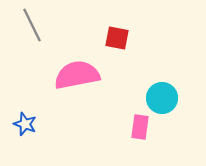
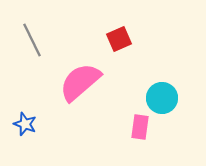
gray line: moved 15 px down
red square: moved 2 px right, 1 px down; rotated 35 degrees counterclockwise
pink semicircle: moved 3 px right, 7 px down; rotated 30 degrees counterclockwise
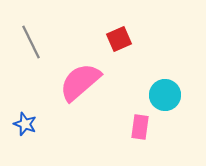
gray line: moved 1 px left, 2 px down
cyan circle: moved 3 px right, 3 px up
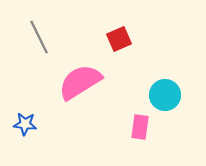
gray line: moved 8 px right, 5 px up
pink semicircle: rotated 9 degrees clockwise
blue star: rotated 15 degrees counterclockwise
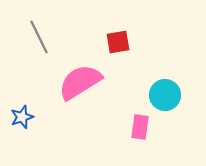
red square: moved 1 px left, 3 px down; rotated 15 degrees clockwise
blue star: moved 3 px left, 7 px up; rotated 25 degrees counterclockwise
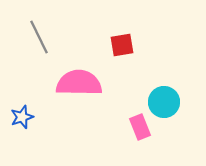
red square: moved 4 px right, 3 px down
pink semicircle: moved 1 px left, 1 px down; rotated 33 degrees clockwise
cyan circle: moved 1 px left, 7 px down
pink rectangle: rotated 30 degrees counterclockwise
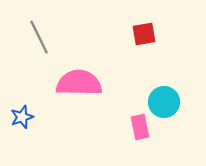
red square: moved 22 px right, 11 px up
pink rectangle: rotated 10 degrees clockwise
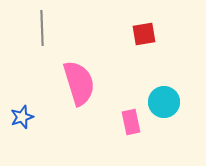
gray line: moved 3 px right, 9 px up; rotated 24 degrees clockwise
pink semicircle: rotated 72 degrees clockwise
pink rectangle: moved 9 px left, 5 px up
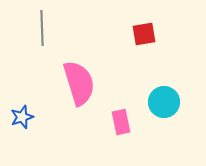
pink rectangle: moved 10 px left
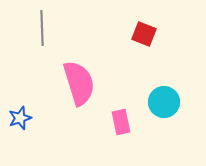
red square: rotated 30 degrees clockwise
blue star: moved 2 px left, 1 px down
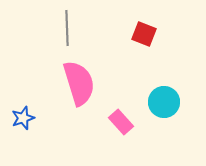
gray line: moved 25 px right
blue star: moved 3 px right
pink rectangle: rotated 30 degrees counterclockwise
